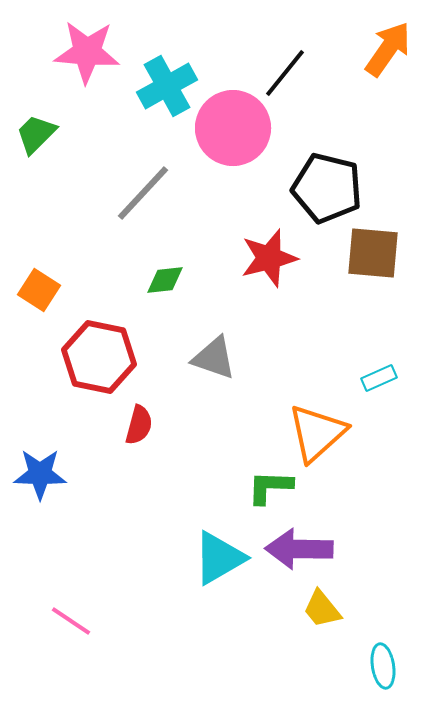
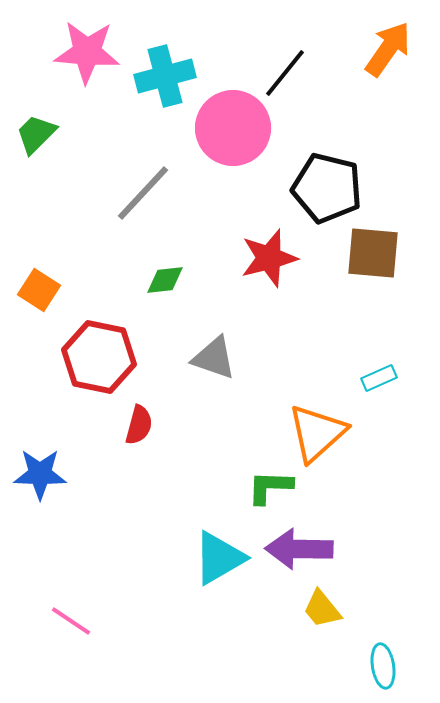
cyan cross: moved 2 px left, 10 px up; rotated 14 degrees clockwise
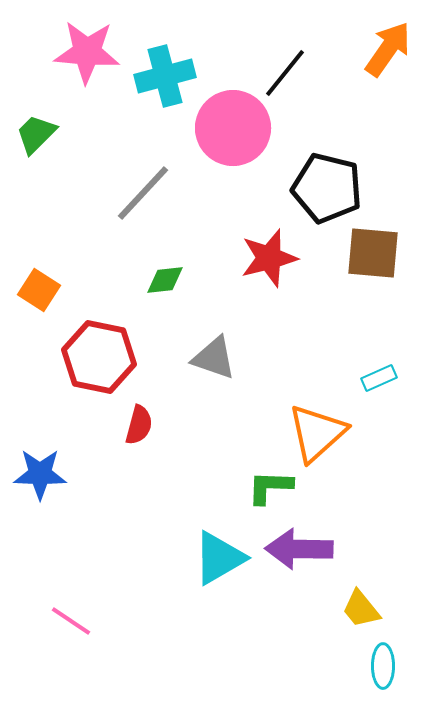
yellow trapezoid: moved 39 px right
cyan ellipse: rotated 9 degrees clockwise
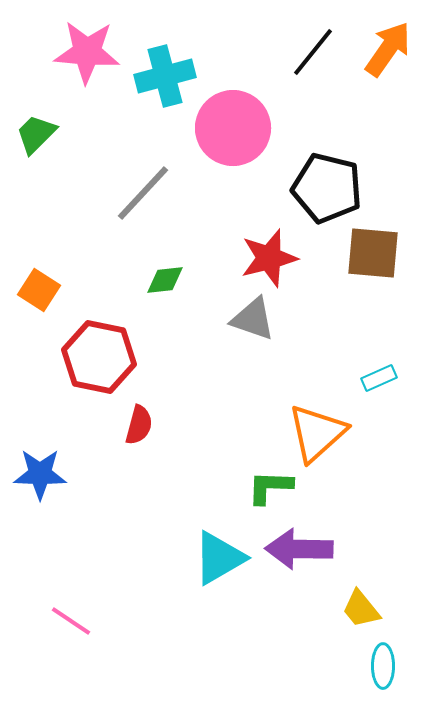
black line: moved 28 px right, 21 px up
gray triangle: moved 39 px right, 39 px up
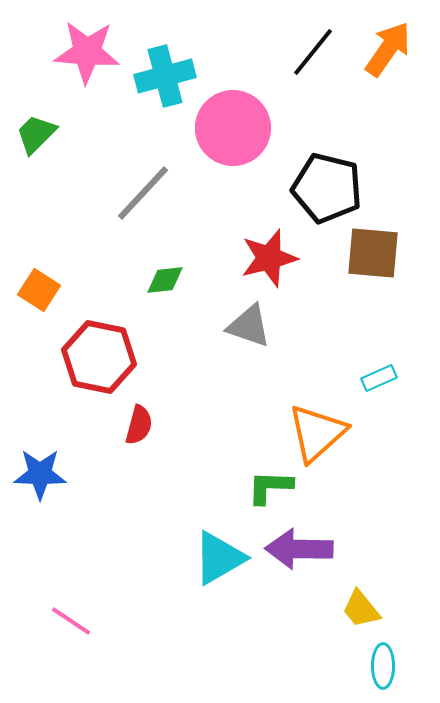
gray triangle: moved 4 px left, 7 px down
